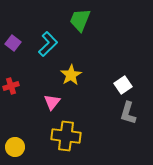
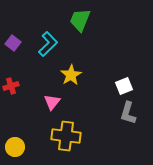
white square: moved 1 px right, 1 px down; rotated 12 degrees clockwise
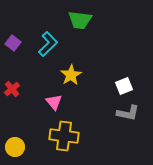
green trapezoid: rotated 105 degrees counterclockwise
red cross: moved 1 px right, 3 px down; rotated 21 degrees counterclockwise
pink triangle: moved 2 px right; rotated 18 degrees counterclockwise
gray L-shape: rotated 95 degrees counterclockwise
yellow cross: moved 2 px left
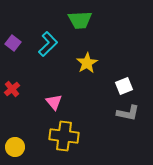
green trapezoid: rotated 10 degrees counterclockwise
yellow star: moved 16 px right, 12 px up
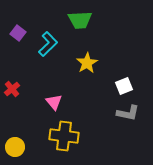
purple square: moved 5 px right, 10 px up
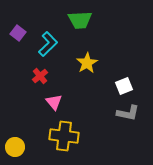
red cross: moved 28 px right, 13 px up
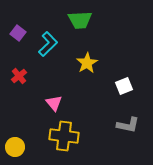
red cross: moved 21 px left
pink triangle: moved 1 px down
gray L-shape: moved 12 px down
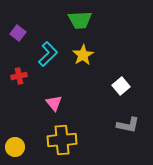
cyan L-shape: moved 10 px down
yellow star: moved 4 px left, 8 px up
red cross: rotated 28 degrees clockwise
white square: moved 3 px left; rotated 18 degrees counterclockwise
yellow cross: moved 2 px left, 4 px down; rotated 12 degrees counterclockwise
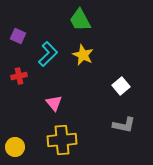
green trapezoid: rotated 65 degrees clockwise
purple square: moved 3 px down; rotated 14 degrees counterclockwise
yellow star: rotated 15 degrees counterclockwise
gray L-shape: moved 4 px left
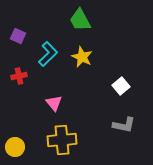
yellow star: moved 1 px left, 2 px down
